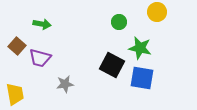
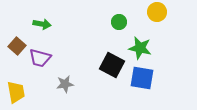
yellow trapezoid: moved 1 px right, 2 px up
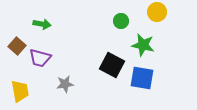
green circle: moved 2 px right, 1 px up
green star: moved 3 px right, 3 px up
yellow trapezoid: moved 4 px right, 1 px up
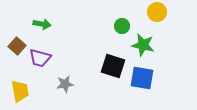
green circle: moved 1 px right, 5 px down
black square: moved 1 px right, 1 px down; rotated 10 degrees counterclockwise
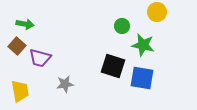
green arrow: moved 17 px left
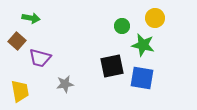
yellow circle: moved 2 px left, 6 px down
green arrow: moved 6 px right, 6 px up
brown square: moved 5 px up
black square: moved 1 px left; rotated 30 degrees counterclockwise
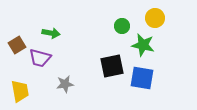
green arrow: moved 20 px right, 15 px down
brown square: moved 4 px down; rotated 18 degrees clockwise
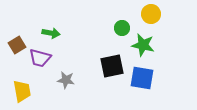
yellow circle: moved 4 px left, 4 px up
green circle: moved 2 px down
gray star: moved 1 px right, 4 px up; rotated 18 degrees clockwise
yellow trapezoid: moved 2 px right
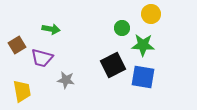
green arrow: moved 4 px up
green star: rotated 10 degrees counterclockwise
purple trapezoid: moved 2 px right
black square: moved 1 px right, 1 px up; rotated 15 degrees counterclockwise
blue square: moved 1 px right, 1 px up
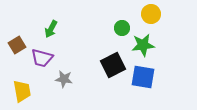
green arrow: rotated 108 degrees clockwise
green star: rotated 10 degrees counterclockwise
gray star: moved 2 px left, 1 px up
